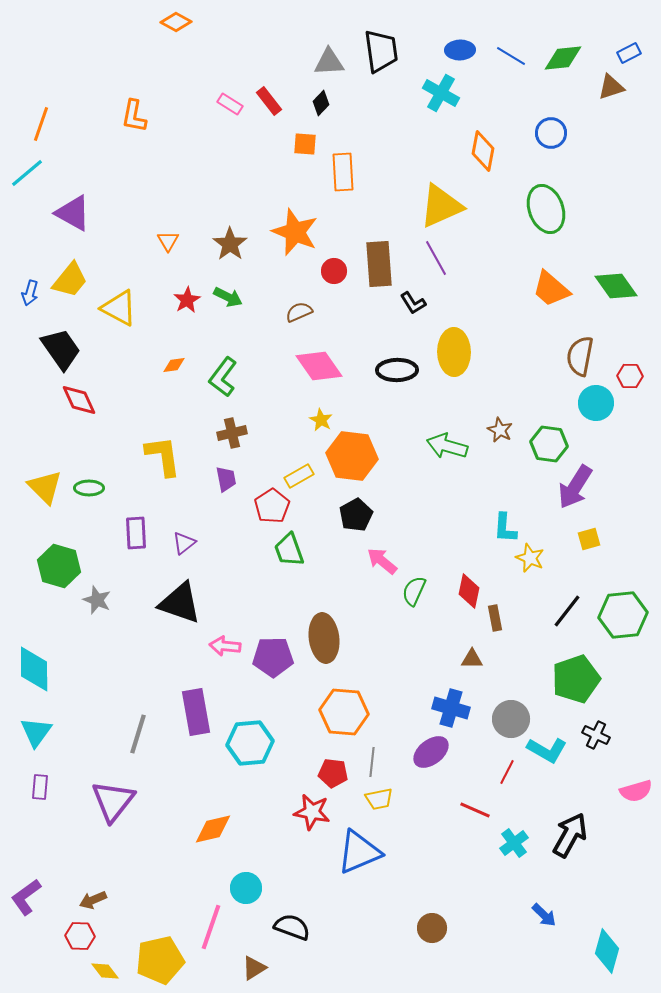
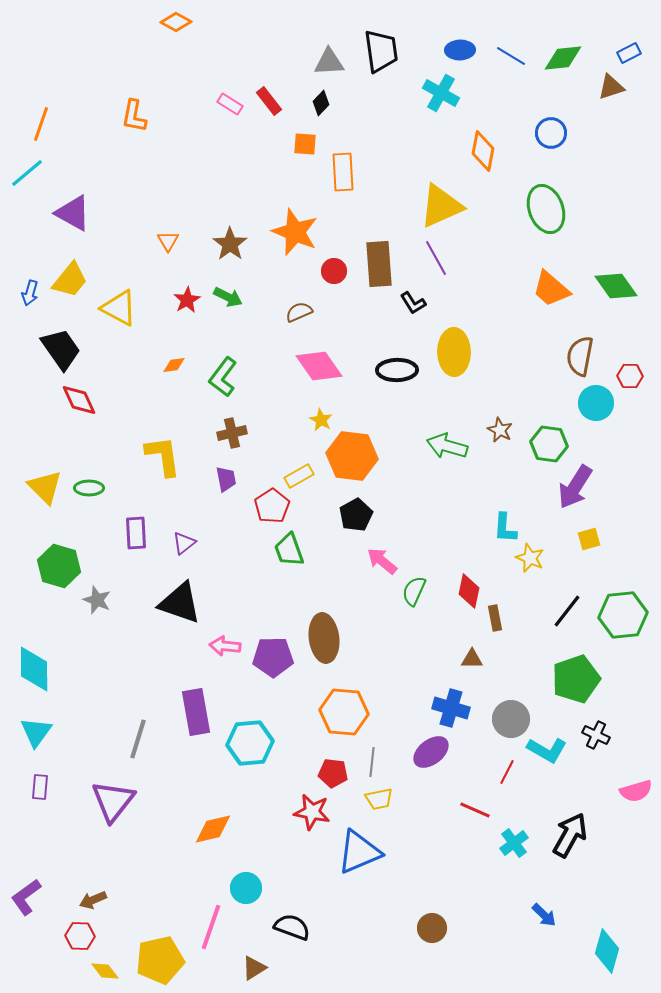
gray line at (138, 734): moved 5 px down
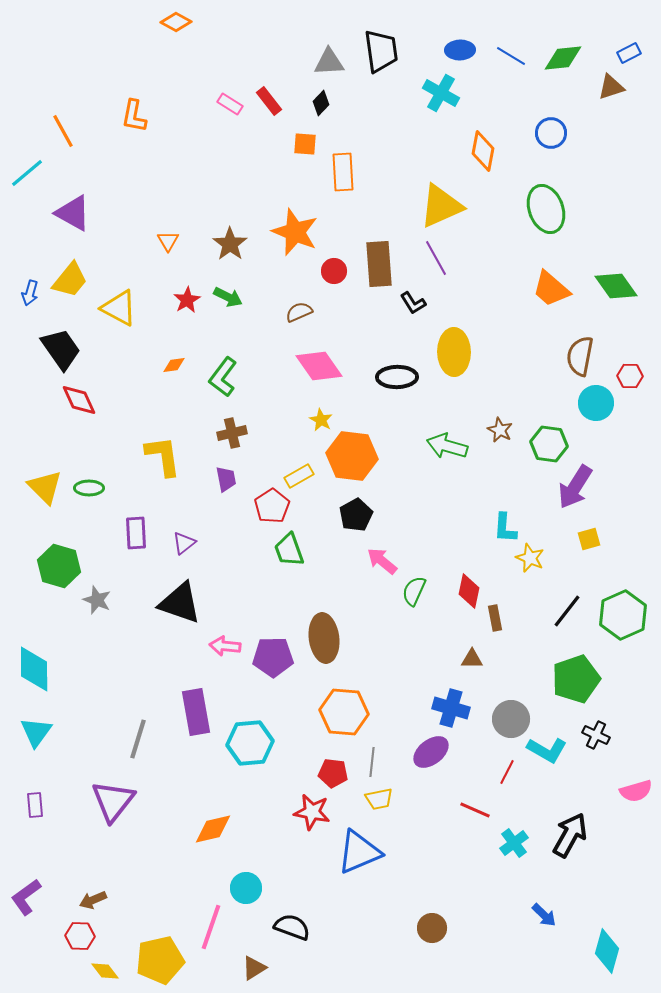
orange line at (41, 124): moved 22 px right, 7 px down; rotated 48 degrees counterclockwise
black ellipse at (397, 370): moved 7 px down
green hexagon at (623, 615): rotated 18 degrees counterclockwise
purple rectangle at (40, 787): moved 5 px left, 18 px down; rotated 10 degrees counterclockwise
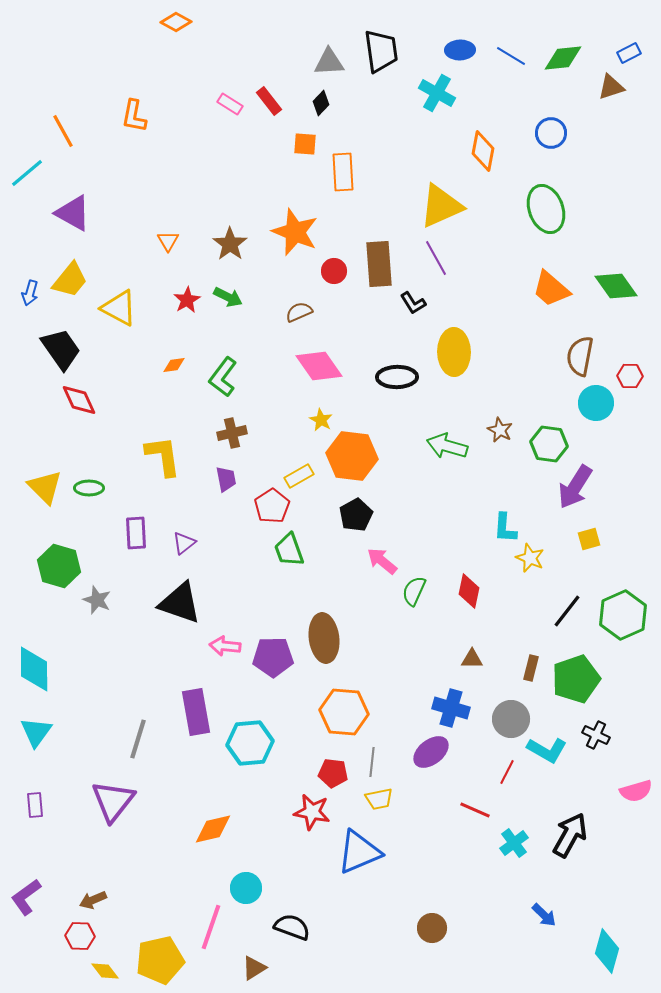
cyan cross at (441, 93): moved 4 px left
brown rectangle at (495, 618): moved 36 px right, 50 px down; rotated 25 degrees clockwise
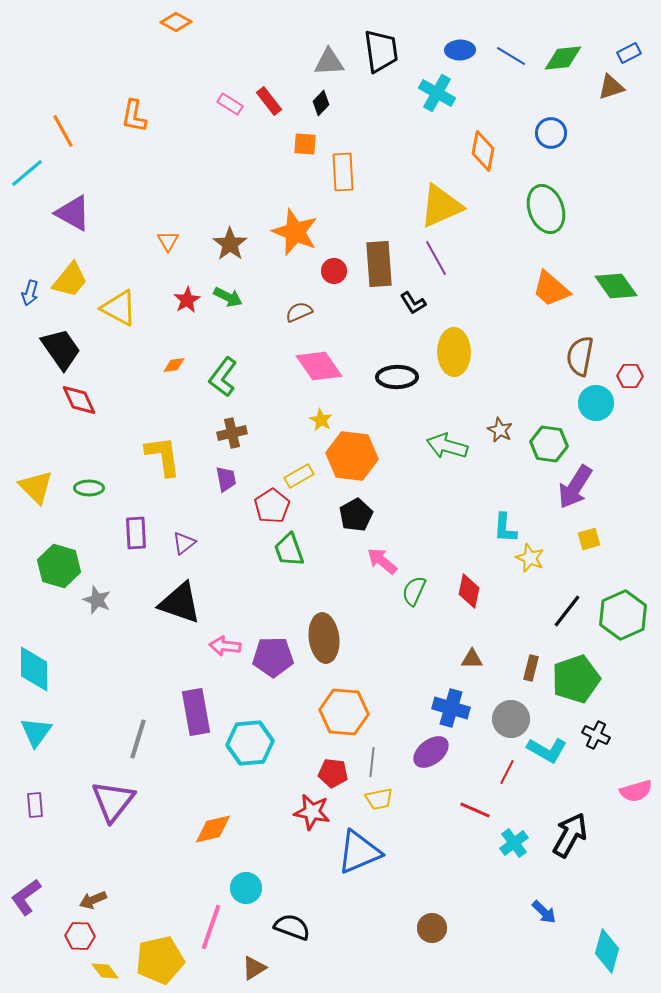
yellow triangle at (45, 487): moved 9 px left
blue arrow at (544, 915): moved 3 px up
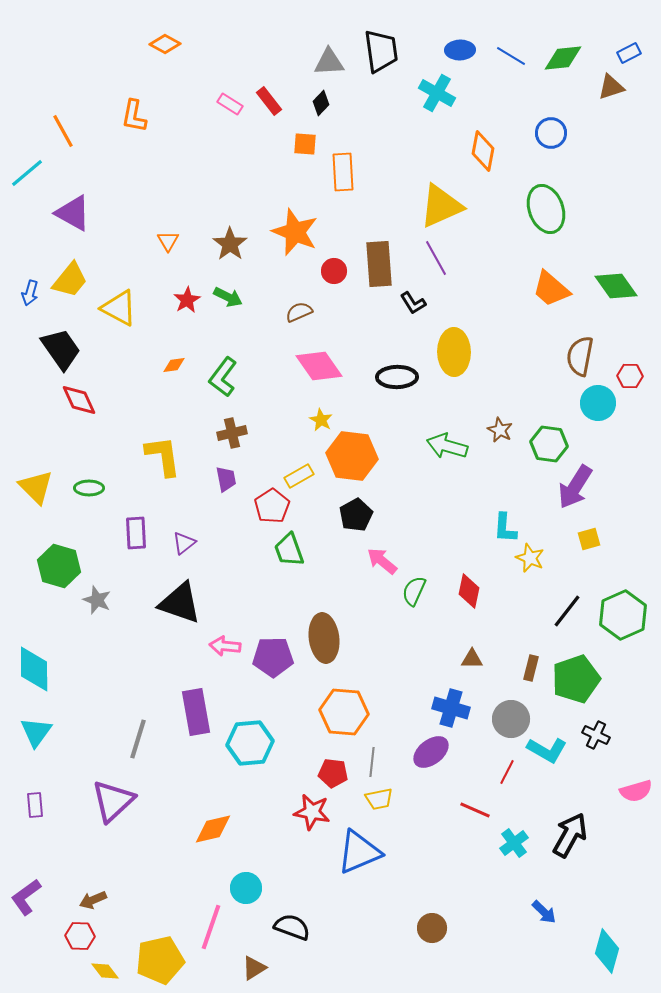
orange diamond at (176, 22): moved 11 px left, 22 px down
cyan circle at (596, 403): moved 2 px right
purple triangle at (113, 801): rotated 9 degrees clockwise
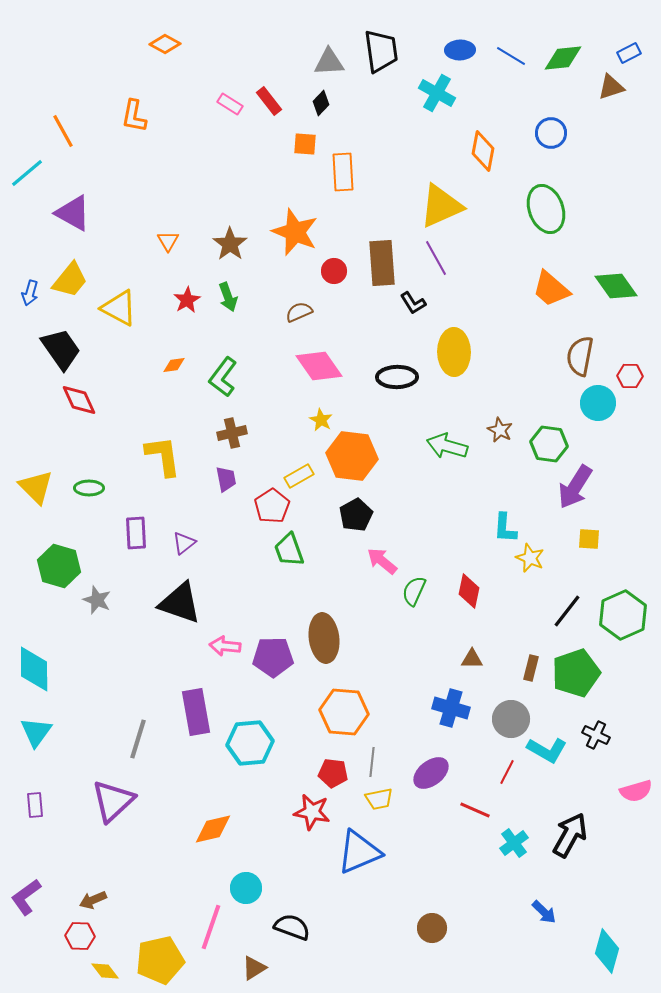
brown rectangle at (379, 264): moved 3 px right, 1 px up
green arrow at (228, 297): rotated 44 degrees clockwise
yellow square at (589, 539): rotated 20 degrees clockwise
green pentagon at (576, 679): moved 6 px up
purple ellipse at (431, 752): moved 21 px down
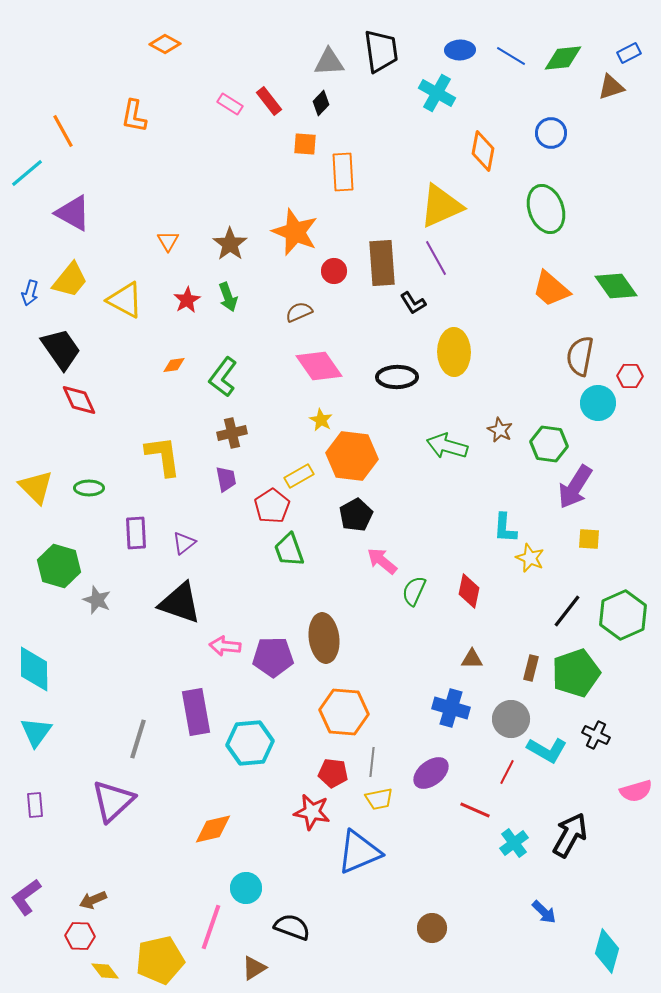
yellow triangle at (119, 308): moved 6 px right, 8 px up
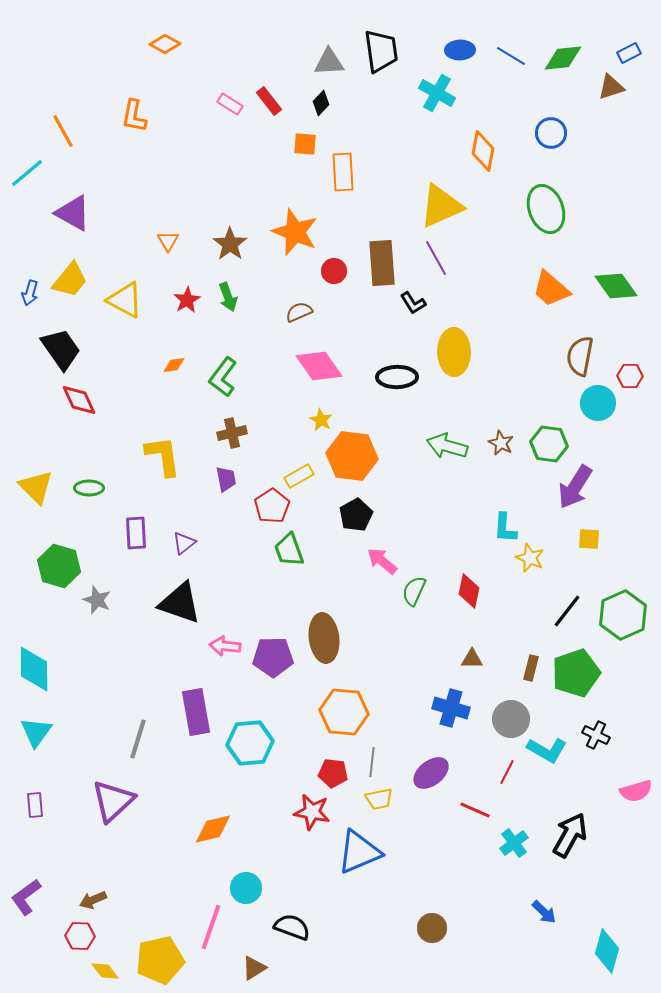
brown star at (500, 430): moved 1 px right, 13 px down
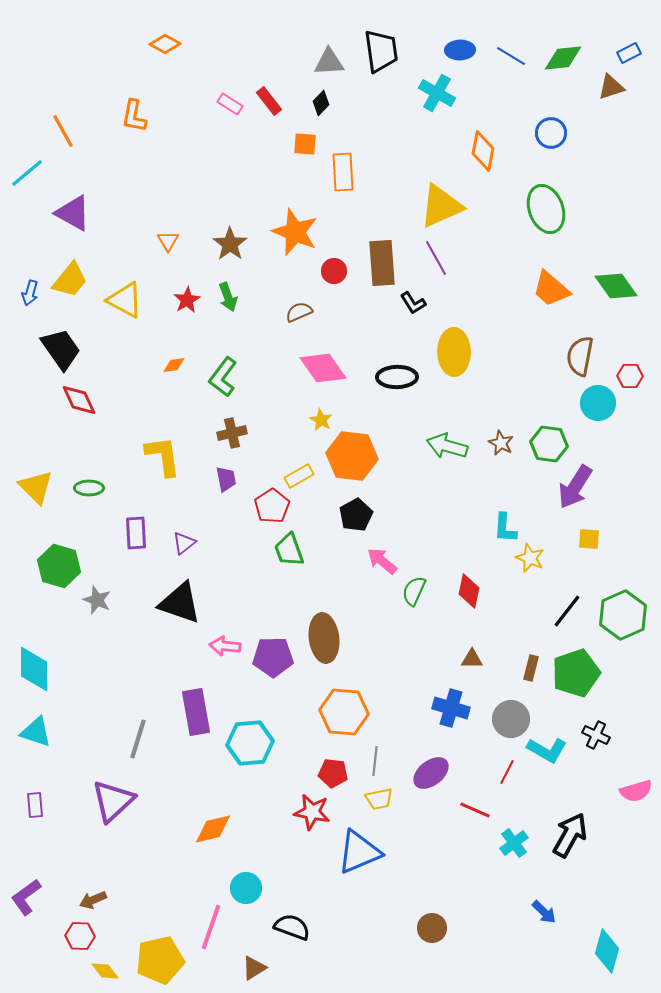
pink diamond at (319, 366): moved 4 px right, 2 px down
cyan triangle at (36, 732): rotated 48 degrees counterclockwise
gray line at (372, 762): moved 3 px right, 1 px up
